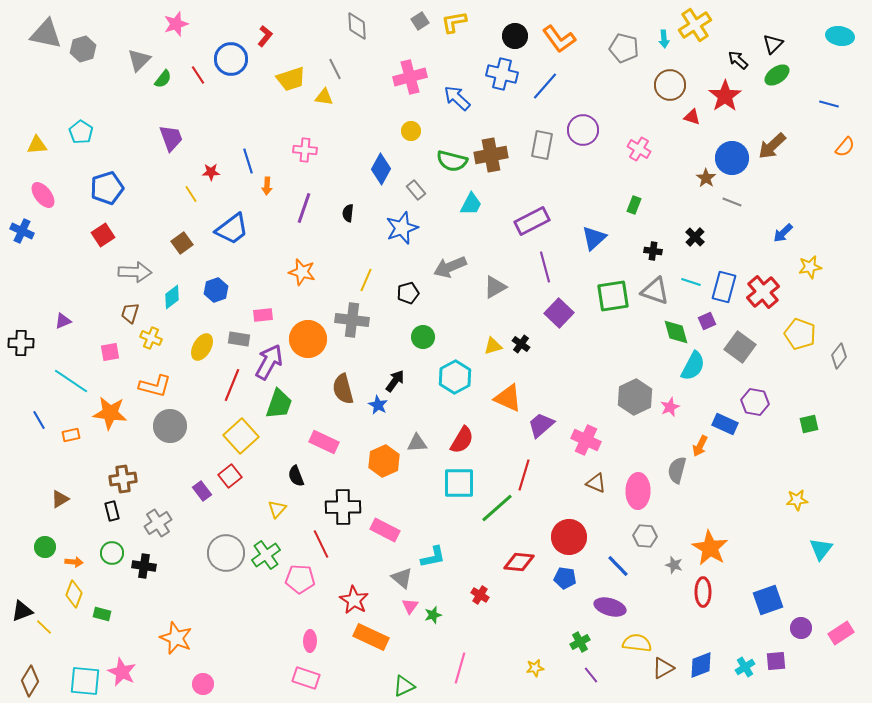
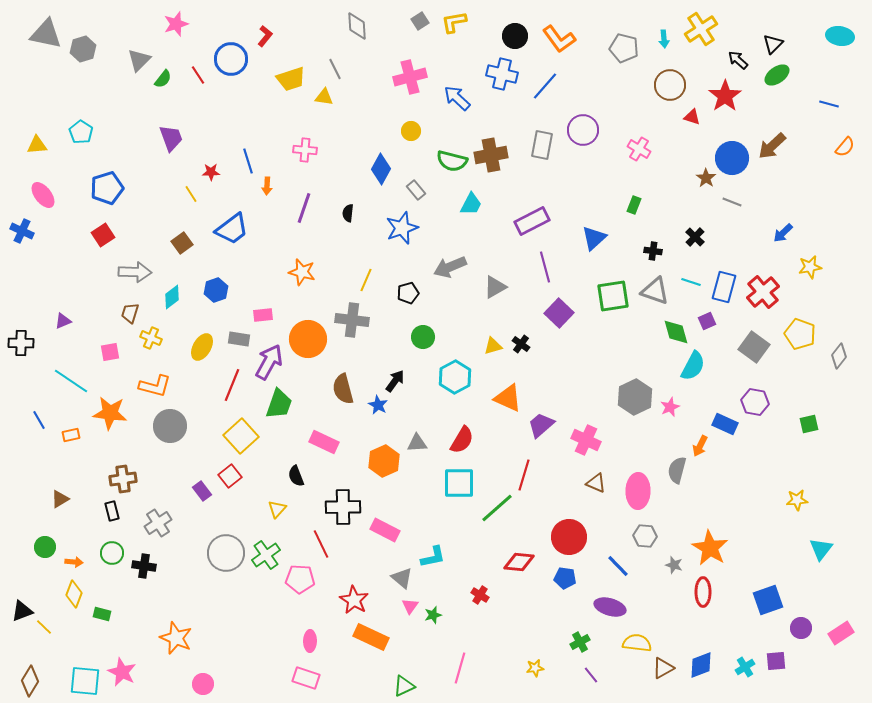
yellow cross at (695, 25): moved 6 px right, 4 px down
gray square at (740, 347): moved 14 px right
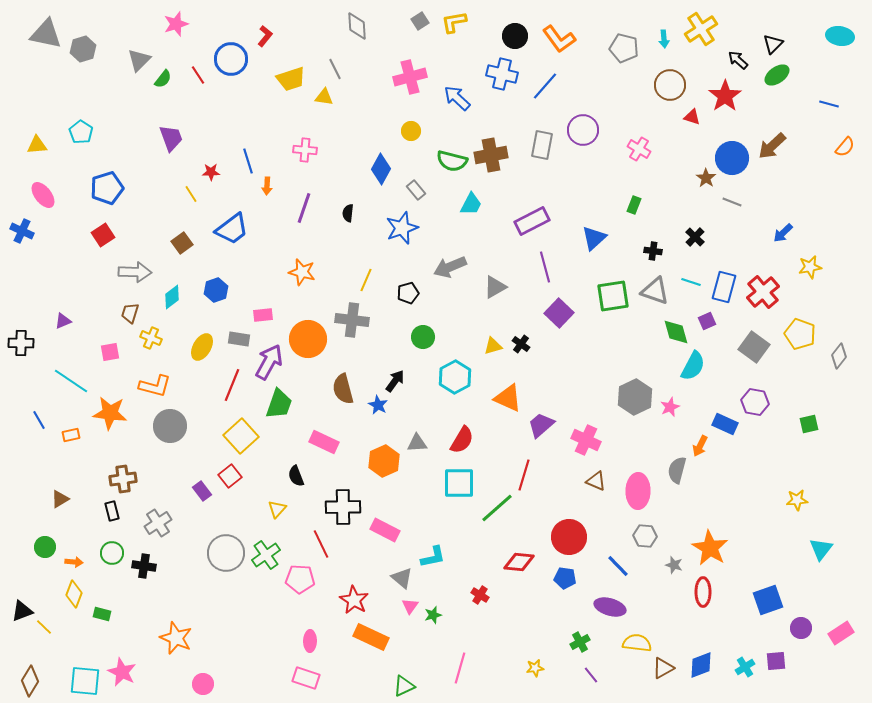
brown triangle at (596, 483): moved 2 px up
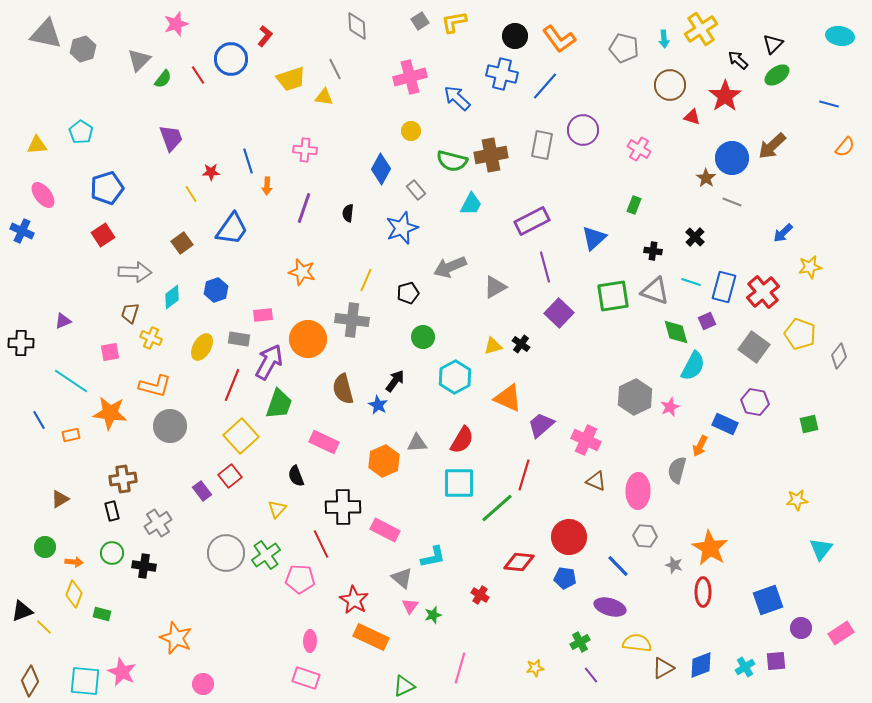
blue trapezoid at (232, 229): rotated 18 degrees counterclockwise
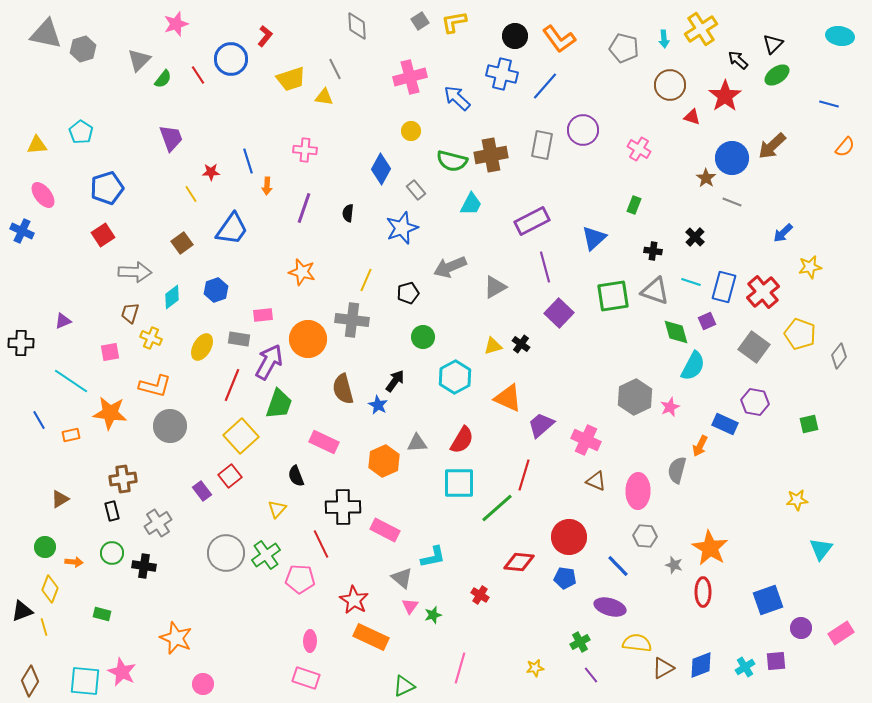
yellow diamond at (74, 594): moved 24 px left, 5 px up
yellow line at (44, 627): rotated 30 degrees clockwise
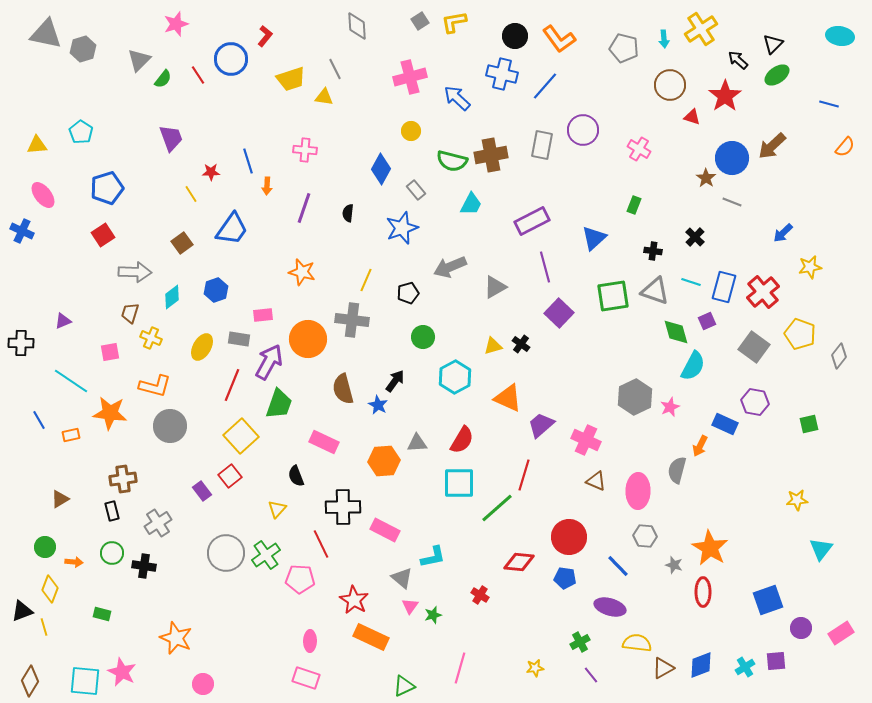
orange hexagon at (384, 461): rotated 20 degrees clockwise
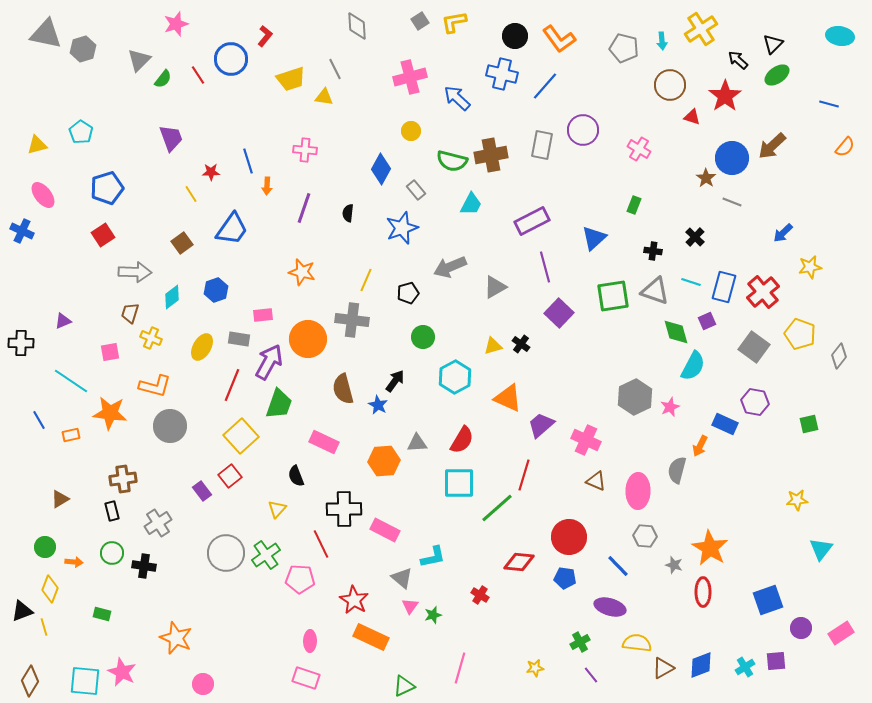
cyan arrow at (664, 39): moved 2 px left, 2 px down
yellow triangle at (37, 145): rotated 10 degrees counterclockwise
black cross at (343, 507): moved 1 px right, 2 px down
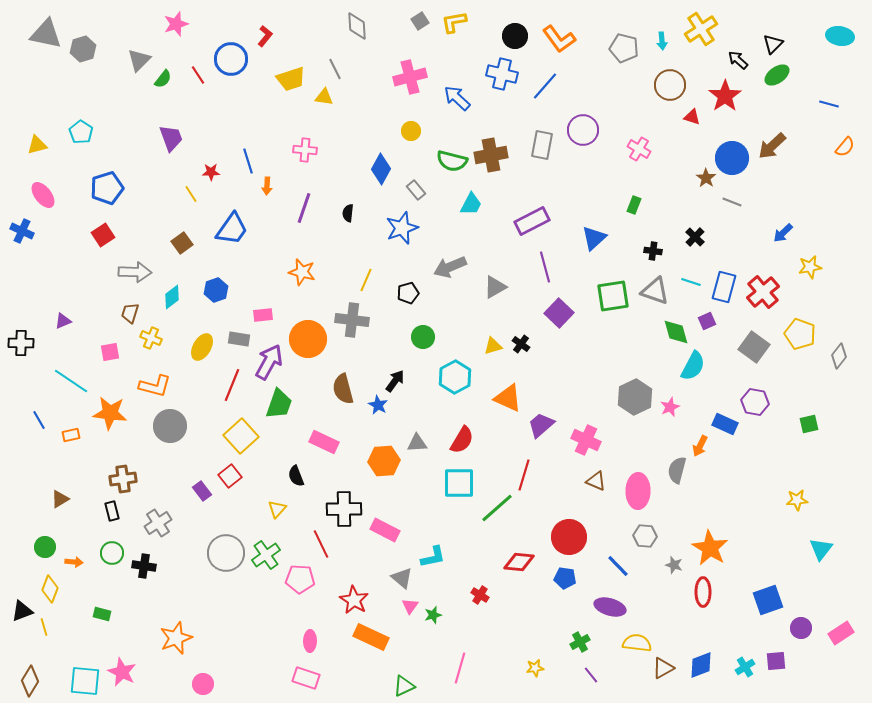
orange star at (176, 638): rotated 28 degrees clockwise
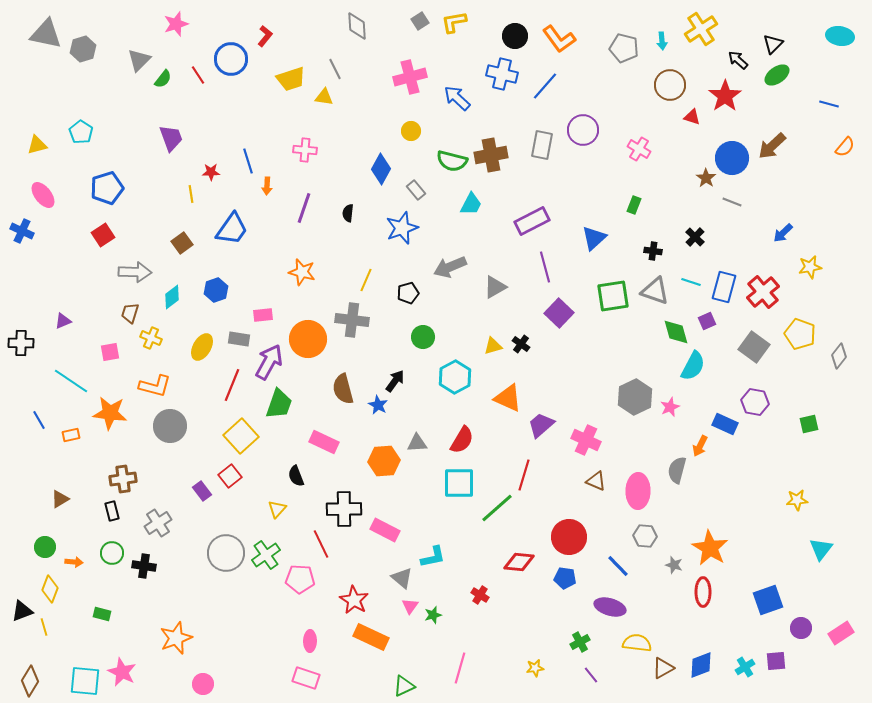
yellow line at (191, 194): rotated 24 degrees clockwise
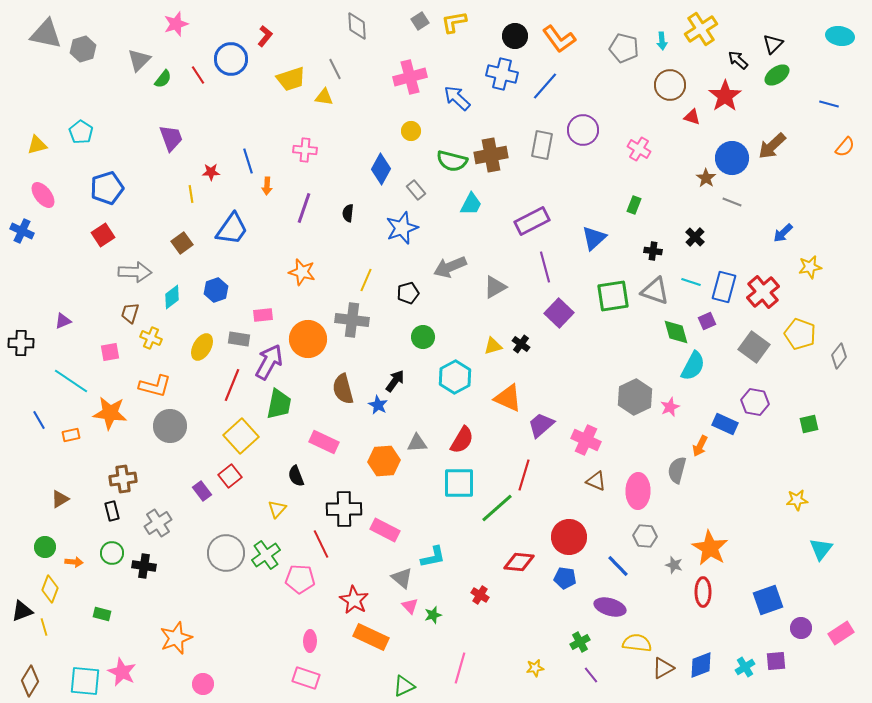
green trapezoid at (279, 404): rotated 8 degrees counterclockwise
pink triangle at (410, 606): rotated 18 degrees counterclockwise
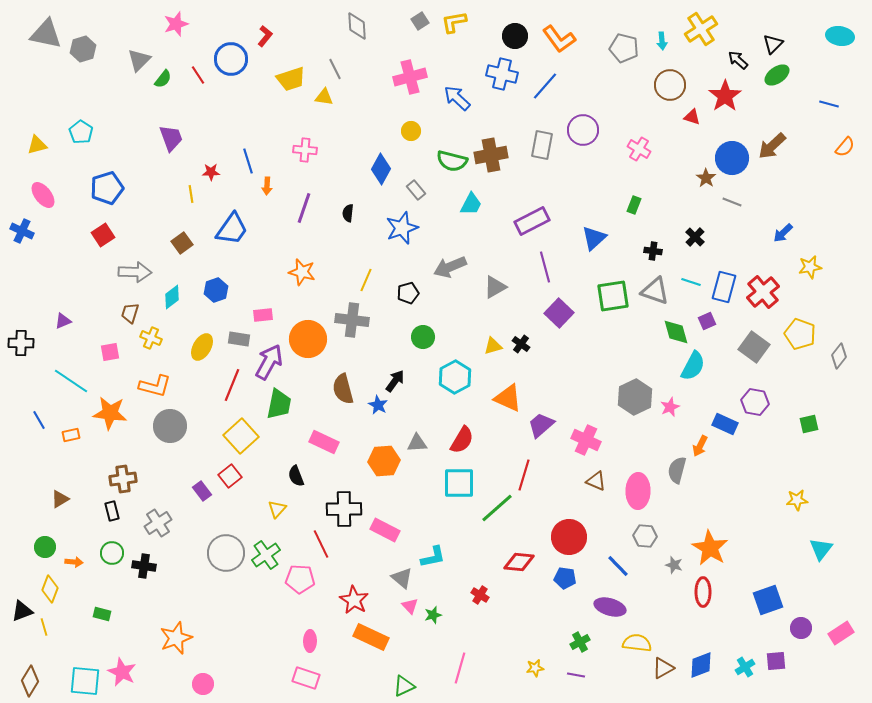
purple line at (591, 675): moved 15 px left; rotated 42 degrees counterclockwise
